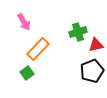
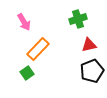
green cross: moved 13 px up
red triangle: moved 7 px left
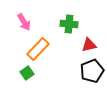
green cross: moved 9 px left, 5 px down; rotated 24 degrees clockwise
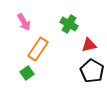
green cross: rotated 24 degrees clockwise
orange rectangle: rotated 10 degrees counterclockwise
black pentagon: rotated 20 degrees counterclockwise
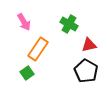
black pentagon: moved 6 px left
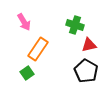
green cross: moved 6 px right, 1 px down; rotated 12 degrees counterclockwise
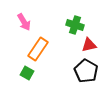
green square: rotated 24 degrees counterclockwise
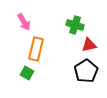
orange rectangle: moved 2 px left; rotated 20 degrees counterclockwise
black pentagon: rotated 10 degrees clockwise
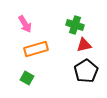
pink arrow: moved 1 px right, 2 px down
red triangle: moved 5 px left
orange rectangle: rotated 60 degrees clockwise
green square: moved 5 px down
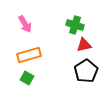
orange rectangle: moved 7 px left, 6 px down
